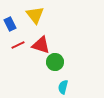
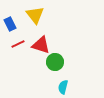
red line: moved 1 px up
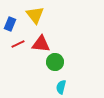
blue rectangle: rotated 48 degrees clockwise
red triangle: moved 1 px up; rotated 12 degrees counterclockwise
cyan semicircle: moved 2 px left
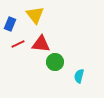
cyan semicircle: moved 18 px right, 11 px up
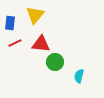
yellow triangle: rotated 18 degrees clockwise
blue rectangle: moved 1 px up; rotated 16 degrees counterclockwise
red line: moved 3 px left, 1 px up
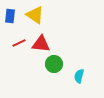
yellow triangle: rotated 36 degrees counterclockwise
blue rectangle: moved 7 px up
red line: moved 4 px right
green circle: moved 1 px left, 2 px down
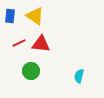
yellow triangle: moved 1 px down
green circle: moved 23 px left, 7 px down
